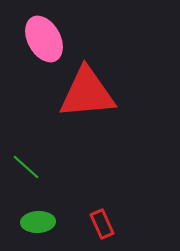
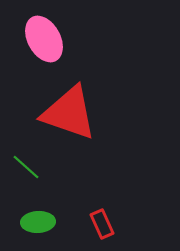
red triangle: moved 18 px left, 20 px down; rotated 24 degrees clockwise
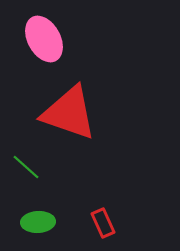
red rectangle: moved 1 px right, 1 px up
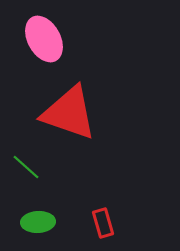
red rectangle: rotated 8 degrees clockwise
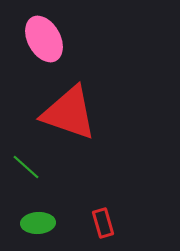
green ellipse: moved 1 px down
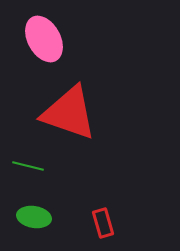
green line: moved 2 px right, 1 px up; rotated 28 degrees counterclockwise
green ellipse: moved 4 px left, 6 px up; rotated 12 degrees clockwise
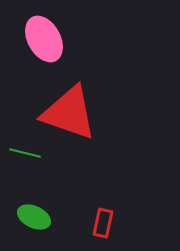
green line: moved 3 px left, 13 px up
green ellipse: rotated 16 degrees clockwise
red rectangle: rotated 28 degrees clockwise
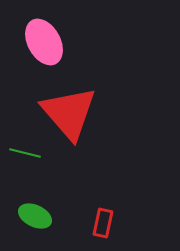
pink ellipse: moved 3 px down
red triangle: rotated 30 degrees clockwise
green ellipse: moved 1 px right, 1 px up
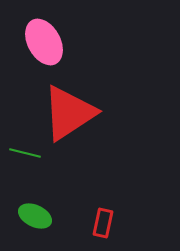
red triangle: rotated 38 degrees clockwise
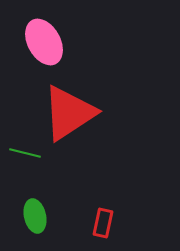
green ellipse: rotated 52 degrees clockwise
